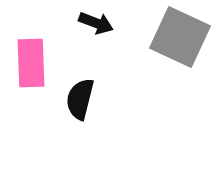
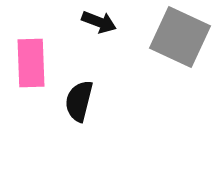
black arrow: moved 3 px right, 1 px up
black semicircle: moved 1 px left, 2 px down
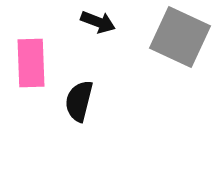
black arrow: moved 1 px left
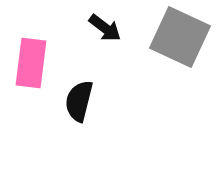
black arrow: moved 7 px right, 6 px down; rotated 16 degrees clockwise
pink rectangle: rotated 9 degrees clockwise
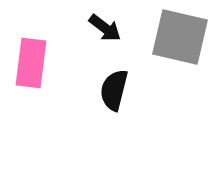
gray square: rotated 12 degrees counterclockwise
black semicircle: moved 35 px right, 11 px up
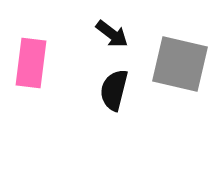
black arrow: moved 7 px right, 6 px down
gray square: moved 27 px down
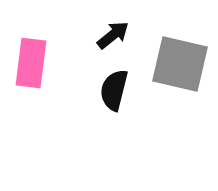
black arrow: moved 1 px right, 1 px down; rotated 76 degrees counterclockwise
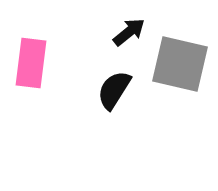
black arrow: moved 16 px right, 3 px up
black semicircle: rotated 18 degrees clockwise
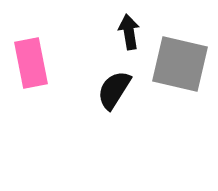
black arrow: rotated 60 degrees counterclockwise
pink rectangle: rotated 18 degrees counterclockwise
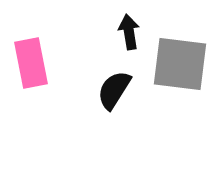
gray square: rotated 6 degrees counterclockwise
